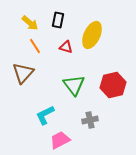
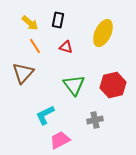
yellow ellipse: moved 11 px right, 2 px up
gray cross: moved 5 px right
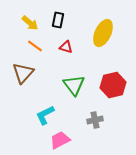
orange line: rotated 21 degrees counterclockwise
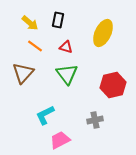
green triangle: moved 7 px left, 11 px up
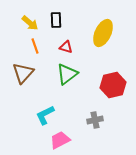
black rectangle: moved 2 px left; rotated 14 degrees counterclockwise
orange line: rotated 35 degrees clockwise
green triangle: rotated 30 degrees clockwise
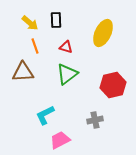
brown triangle: moved 1 px up; rotated 45 degrees clockwise
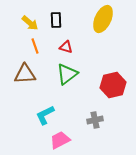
yellow ellipse: moved 14 px up
brown triangle: moved 2 px right, 2 px down
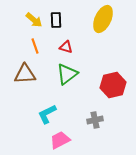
yellow arrow: moved 4 px right, 3 px up
cyan L-shape: moved 2 px right, 1 px up
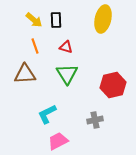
yellow ellipse: rotated 12 degrees counterclockwise
green triangle: rotated 25 degrees counterclockwise
pink trapezoid: moved 2 px left, 1 px down
